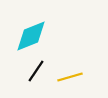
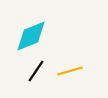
yellow line: moved 6 px up
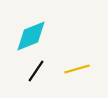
yellow line: moved 7 px right, 2 px up
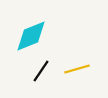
black line: moved 5 px right
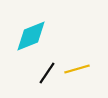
black line: moved 6 px right, 2 px down
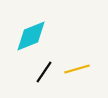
black line: moved 3 px left, 1 px up
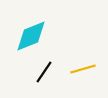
yellow line: moved 6 px right
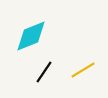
yellow line: moved 1 px down; rotated 15 degrees counterclockwise
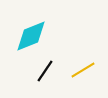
black line: moved 1 px right, 1 px up
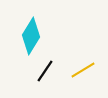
cyan diamond: rotated 36 degrees counterclockwise
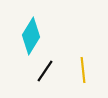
yellow line: rotated 65 degrees counterclockwise
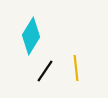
yellow line: moved 7 px left, 2 px up
